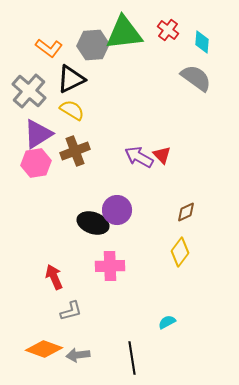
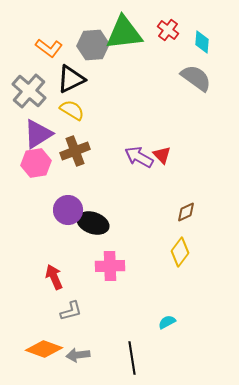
purple circle: moved 49 px left
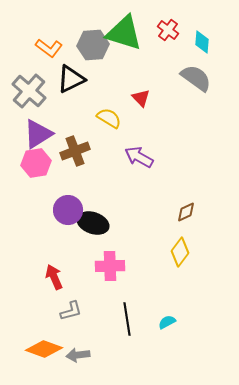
green triangle: rotated 24 degrees clockwise
yellow semicircle: moved 37 px right, 8 px down
red triangle: moved 21 px left, 57 px up
black line: moved 5 px left, 39 px up
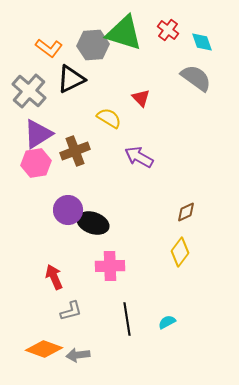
cyan diamond: rotated 25 degrees counterclockwise
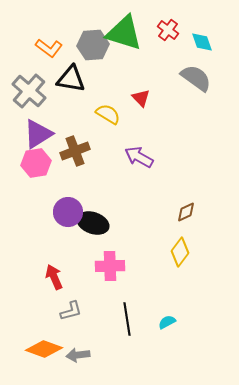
black triangle: rotated 36 degrees clockwise
yellow semicircle: moved 1 px left, 4 px up
purple circle: moved 2 px down
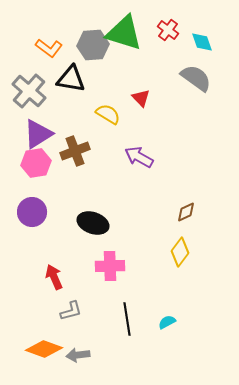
purple circle: moved 36 px left
